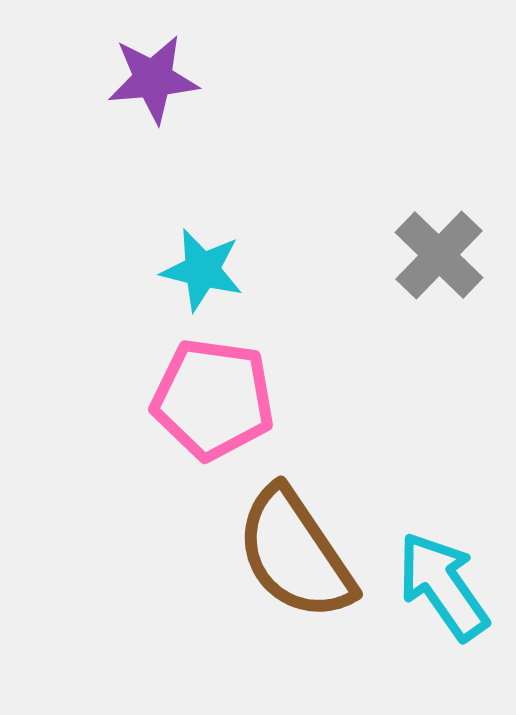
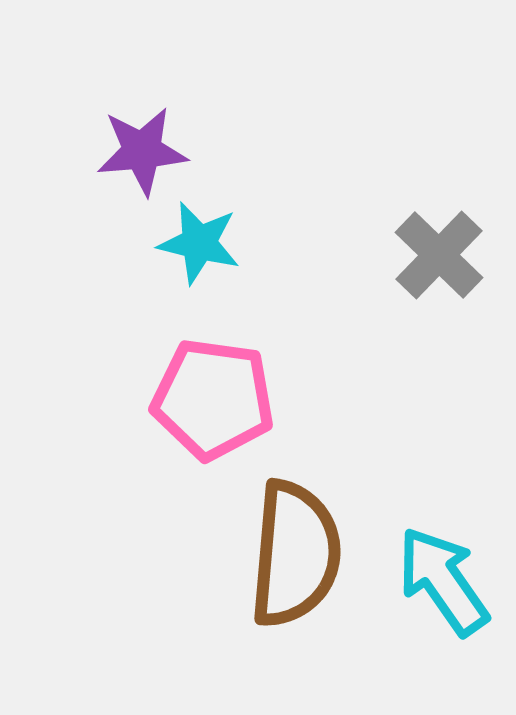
purple star: moved 11 px left, 72 px down
cyan star: moved 3 px left, 27 px up
brown semicircle: rotated 141 degrees counterclockwise
cyan arrow: moved 5 px up
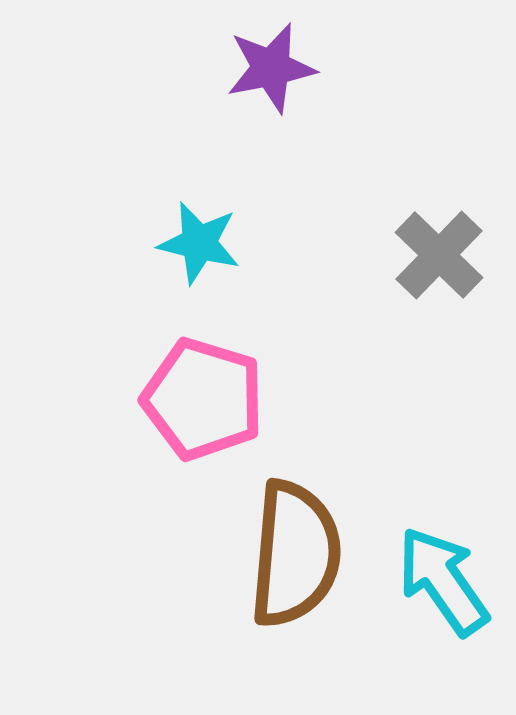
purple star: moved 129 px right, 83 px up; rotated 6 degrees counterclockwise
pink pentagon: moved 10 px left; rotated 9 degrees clockwise
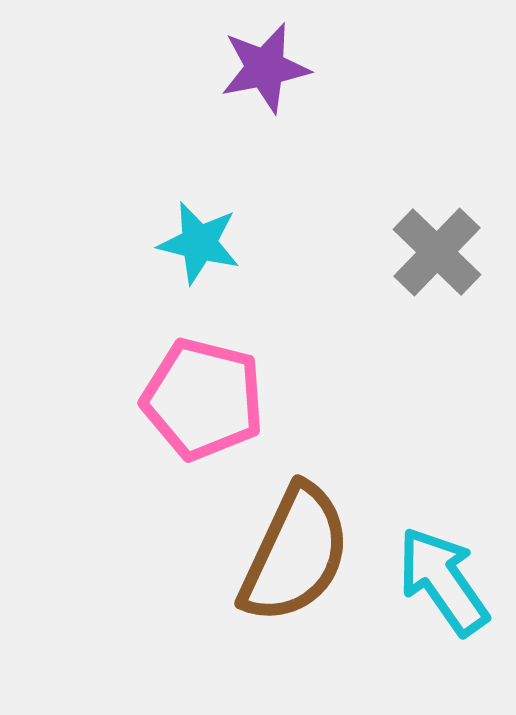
purple star: moved 6 px left
gray cross: moved 2 px left, 3 px up
pink pentagon: rotated 3 degrees counterclockwise
brown semicircle: rotated 20 degrees clockwise
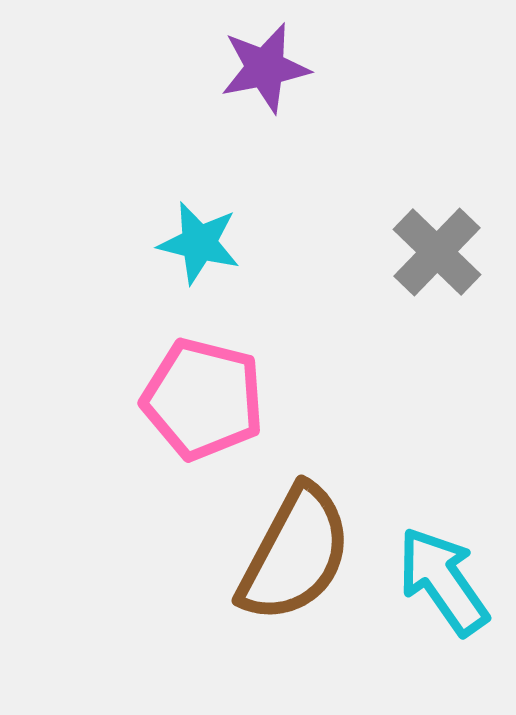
brown semicircle: rotated 3 degrees clockwise
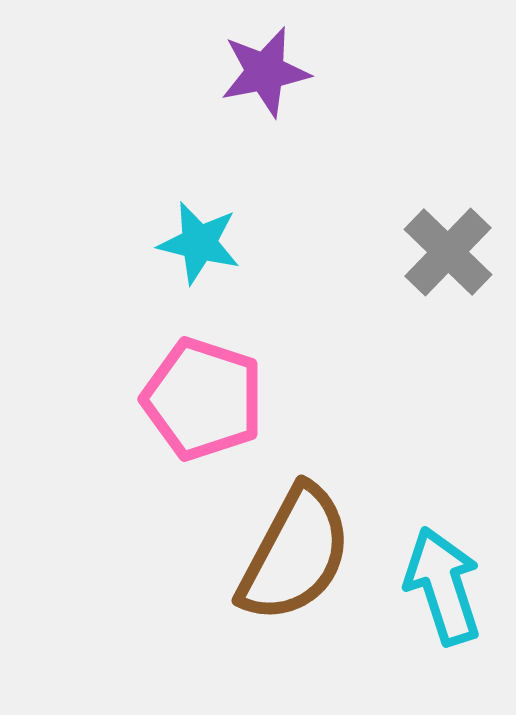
purple star: moved 4 px down
gray cross: moved 11 px right
pink pentagon: rotated 4 degrees clockwise
cyan arrow: moved 5 px down; rotated 17 degrees clockwise
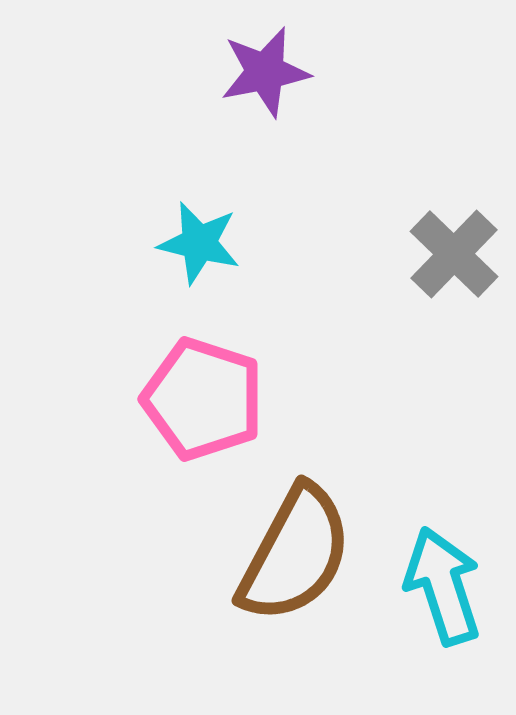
gray cross: moved 6 px right, 2 px down
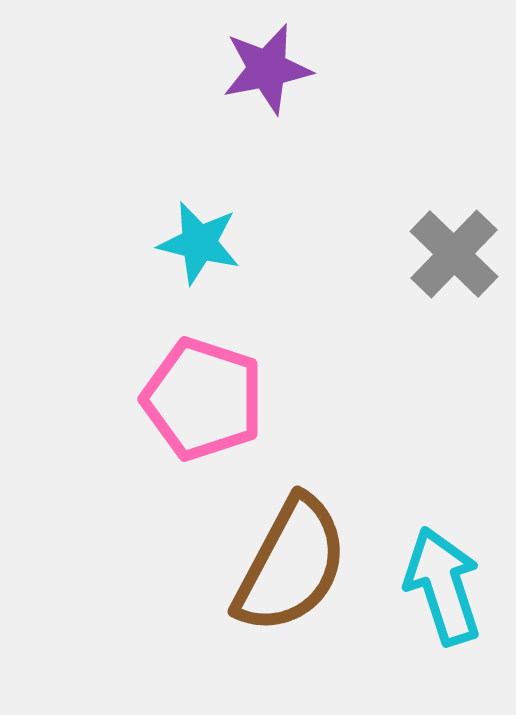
purple star: moved 2 px right, 3 px up
brown semicircle: moved 4 px left, 11 px down
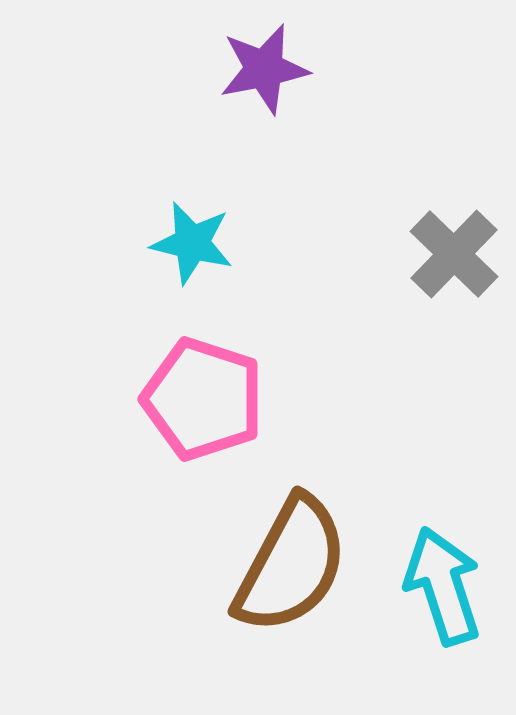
purple star: moved 3 px left
cyan star: moved 7 px left
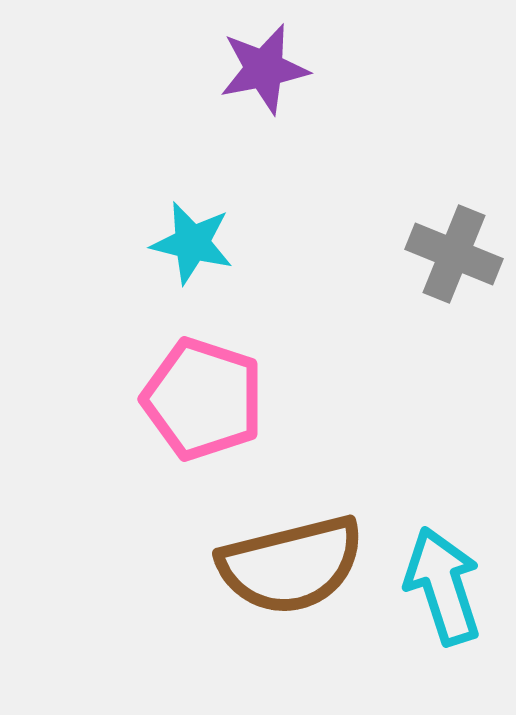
gray cross: rotated 22 degrees counterclockwise
brown semicircle: rotated 48 degrees clockwise
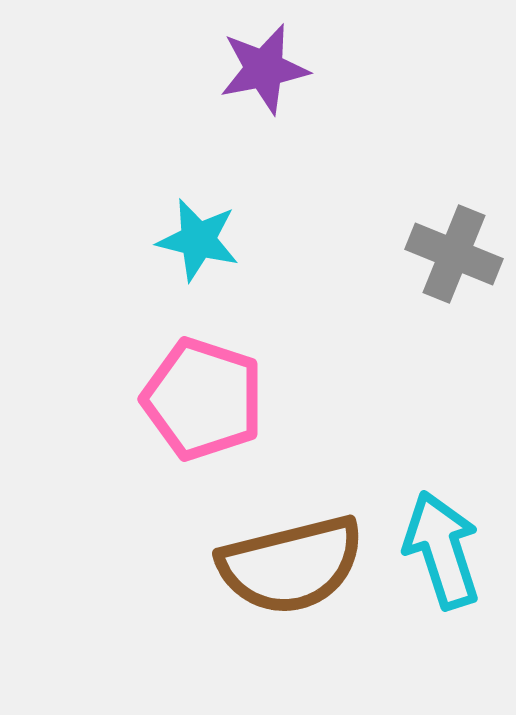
cyan star: moved 6 px right, 3 px up
cyan arrow: moved 1 px left, 36 px up
